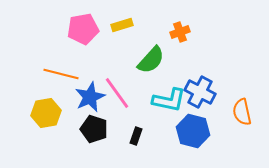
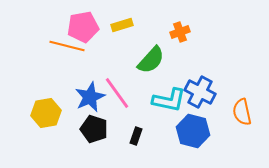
pink pentagon: moved 2 px up
orange line: moved 6 px right, 28 px up
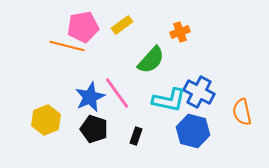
yellow rectangle: rotated 20 degrees counterclockwise
blue cross: moved 1 px left
yellow hexagon: moved 7 px down; rotated 12 degrees counterclockwise
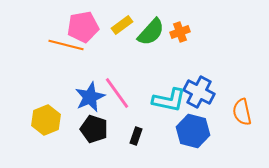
orange line: moved 1 px left, 1 px up
green semicircle: moved 28 px up
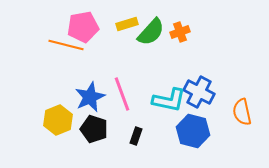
yellow rectangle: moved 5 px right, 1 px up; rotated 20 degrees clockwise
pink line: moved 5 px right, 1 px down; rotated 16 degrees clockwise
yellow hexagon: moved 12 px right
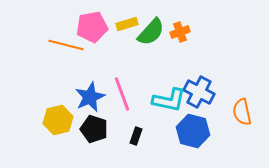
pink pentagon: moved 9 px right
yellow hexagon: rotated 8 degrees clockwise
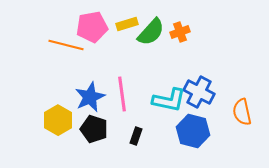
pink line: rotated 12 degrees clockwise
yellow hexagon: rotated 16 degrees counterclockwise
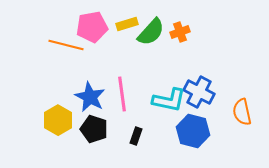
blue star: rotated 20 degrees counterclockwise
